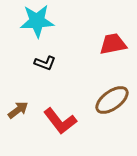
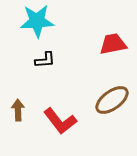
black L-shape: moved 3 px up; rotated 25 degrees counterclockwise
brown arrow: rotated 55 degrees counterclockwise
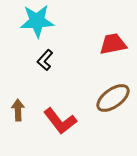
black L-shape: rotated 135 degrees clockwise
brown ellipse: moved 1 px right, 2 px up
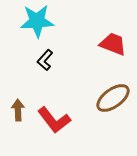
red trapezoid: rotated 32 degrees clockwise
red L-shape: moved 6 px left, 1 px up
